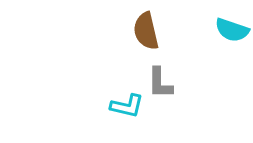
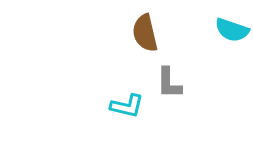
brown semicircle: moved 1 px left, 2 px down
gray L-shape: moved 9 px right
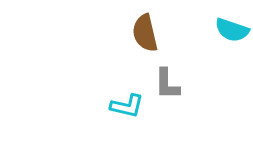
gray L-shape: moved 2 px left, 1 px down
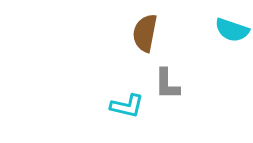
brown semicircle: rotated 24 degrees clockwise
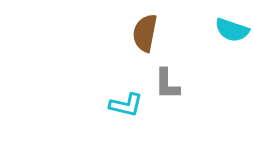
cyan L-shape: moved 1 px left, 1 px up
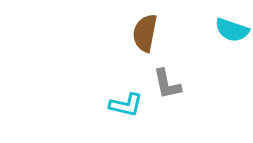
gray L-shape: rotated 12 degrees counterclockwise
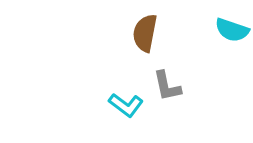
gray L-shape: moved 2 px down
cyan L-shape: rotated 24 degrees clockwise
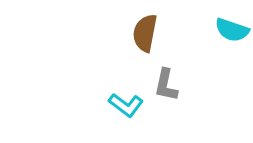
gray L-shape: moved 1 px left, 1 px up; rotated 24 degrees clockwise
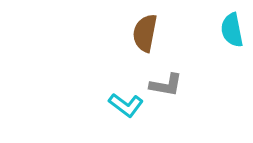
cyan semicircle: rotated 60 degrees clockwise
gray L-shape: rotated 92 degrees counterclockwise
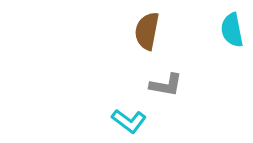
brown semicircle: moved 2 px right, 2 px up
cyan L-shape: moved 3 px right, 16 px down
